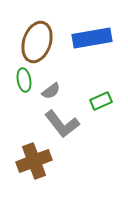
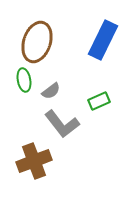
blue rectangle: moved 11 px right, 2 px down; rotated 54 degrees counterclockwise
green rectangle: moved 2 px left
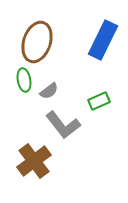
gray semicircle: moved 2 px left
gray L-shape: moved 1 px right, 1 px down
brown cross: rotated 16 degrees counterclockwise
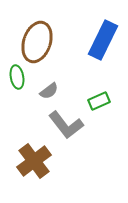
green ellipse: moved 7 px left, 3 px up
gray L-shape: moved 3 px right
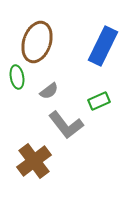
blue rectangle: moved 6 px down
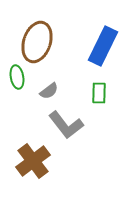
green rectangle: moved 8 px up; rotated 65 degrees counterclockwise
brown cross: moved 1 px left
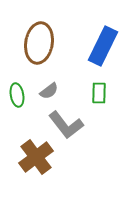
brown ellipse: moved 2 px right, 1 px down; rotated 9 degrees counterclockwise
green ellipse: moved 18 px down
brown cross: moved 3 px right, 4 px up
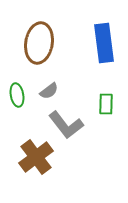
blue rectangle: moved 1 px right, 3 px up; rotated 33 degrees counterclockwise
green rectangle: moved 7 px right, 11 px down
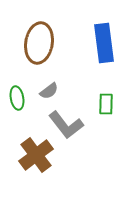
green ellipse: moved 3 px down
brown cross: moved 2 px up
